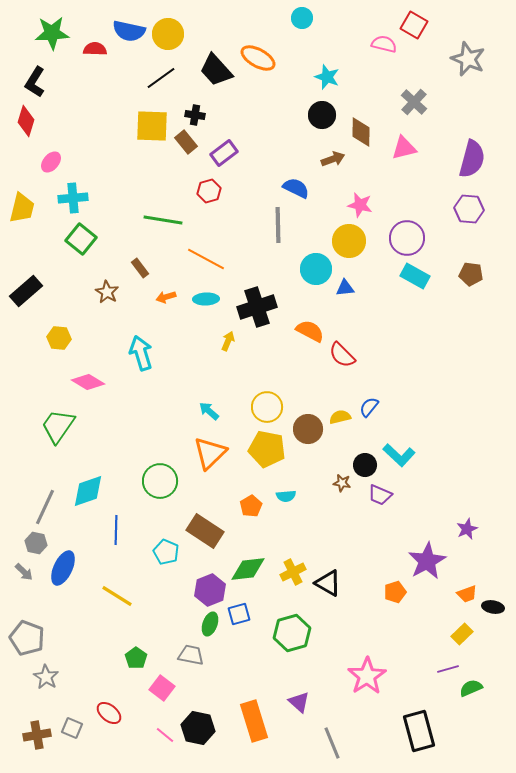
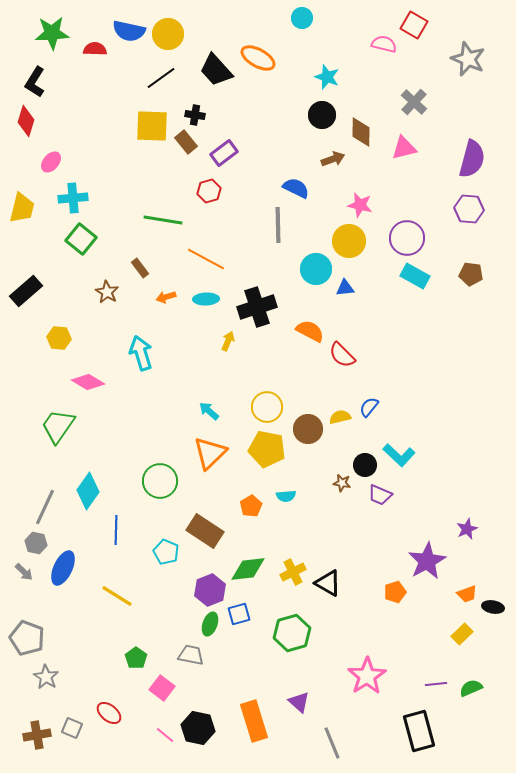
cyan diamond at (88, 491): rotated 36 degrees counterclockwise
purple line at (448, 669): moved 12 px left, 15 px down; rotated 10 degrees clockwise
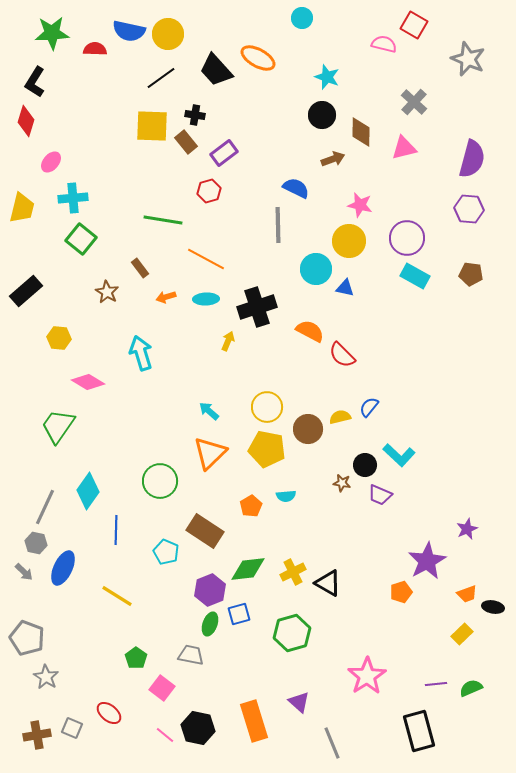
blue triangle at (345, 288): rotated 18 degrees clockwise
orange pentagon at (395, 592): moved 6 px right
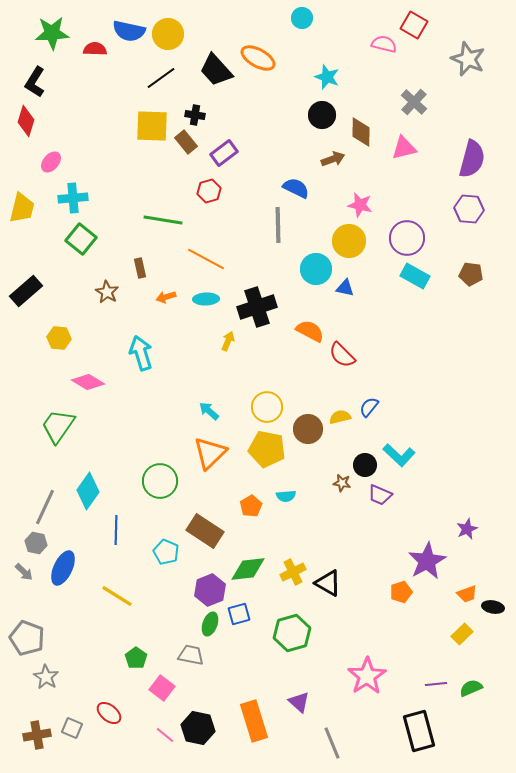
brown rectangle at (140, 268): rotated 24 degrees clockwise
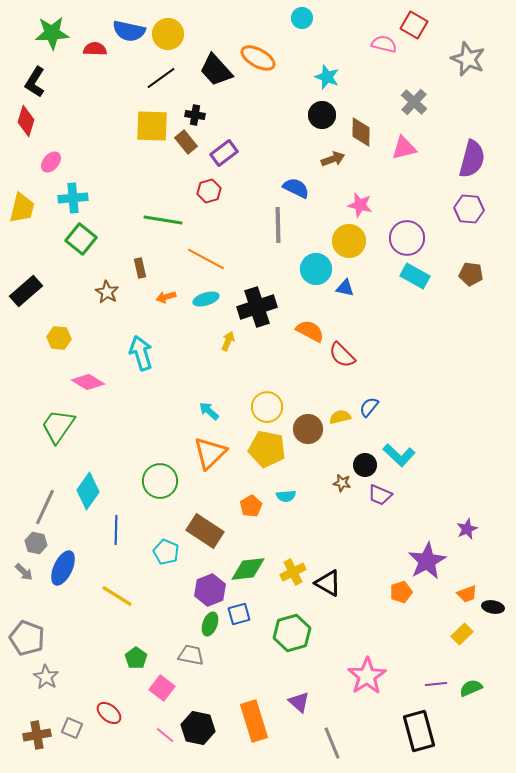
cyan ellipse at (206, 299): rotated 15 degrees counterclockwise
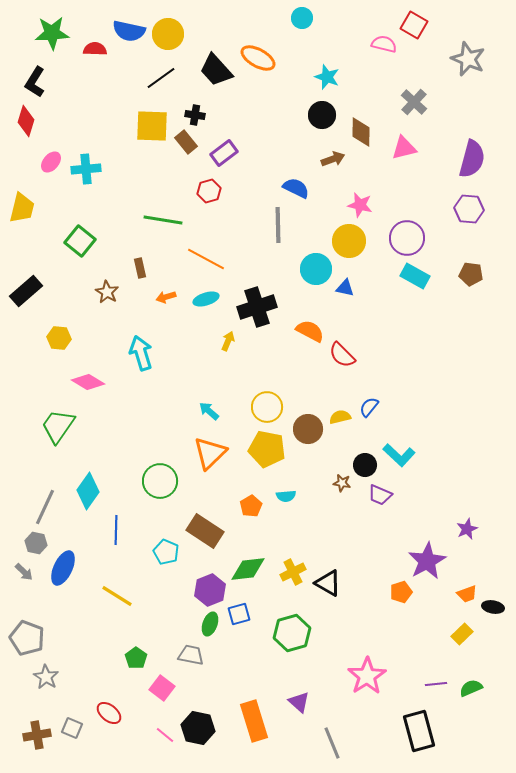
cyan cross at (73, 198): moved 13 px right, 29 px up
green square at (81, 239): moved 1 px left, 2 px down
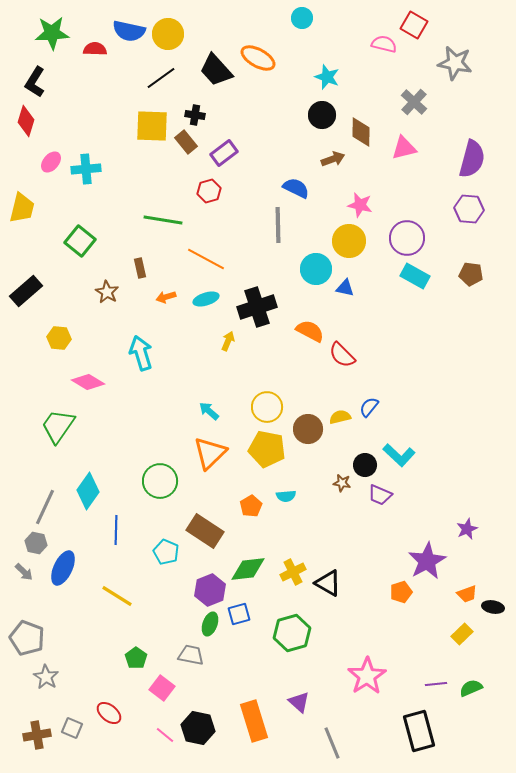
gray star at (468, 59): moved 13 px left, 4 px down; rotated 12 degrees counterclockwise
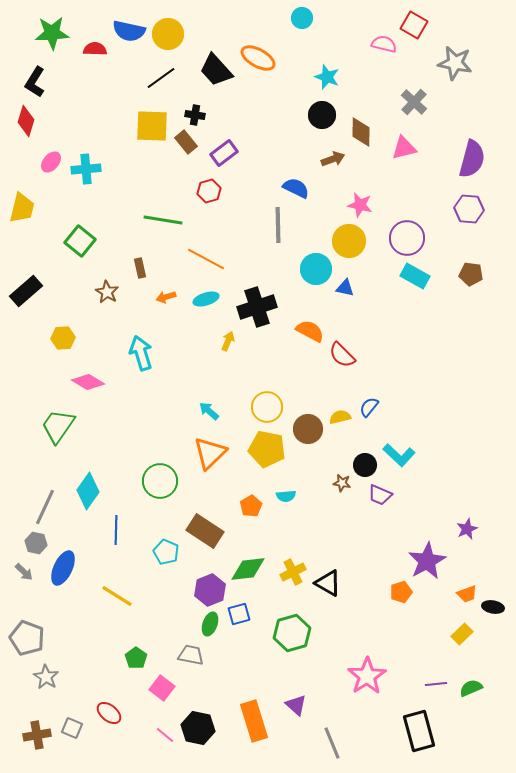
yellow hexagon at (59, 338): moved 4 px right; rotated 10 degrees counterclockwise
purple triangle at (299, 702): moved 3 px left, 3 px down
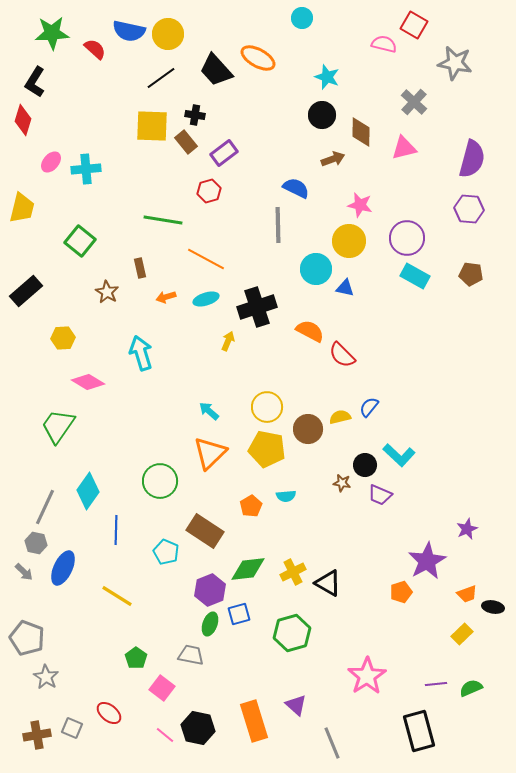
red semicircle at (95, 49): rotated 40 degrees clockwise
red diamond at (26, 121): moved 3 px left, 1 px up
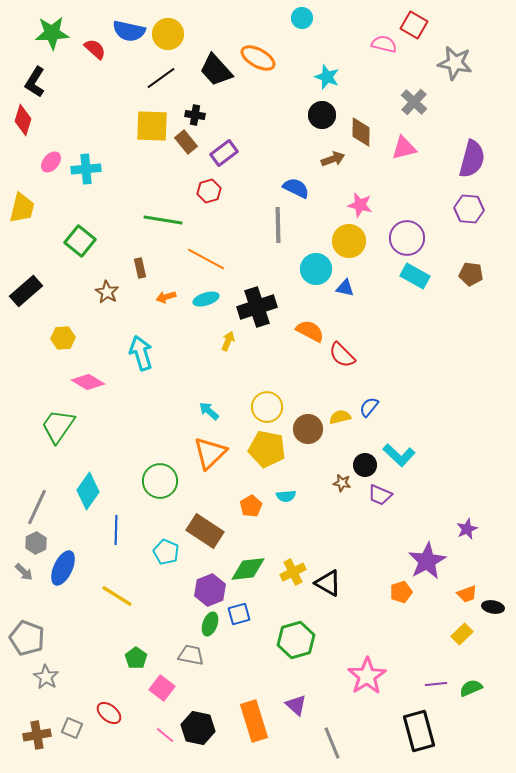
gray line at (45, 507): moved 8 px left
gray hexagon at (36, 543): rotated 20 degrees clockwise
green hexagon at (292, 633): moved 4 px right, 7 px down
